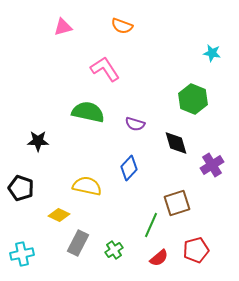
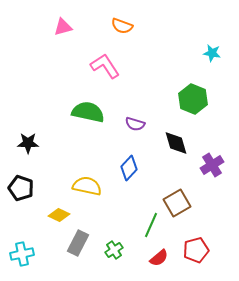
pink L-shape: moved 3 px up
black star: moved 10 px left, 2 px down
brown square: rotated 12 degrees counterclockwise
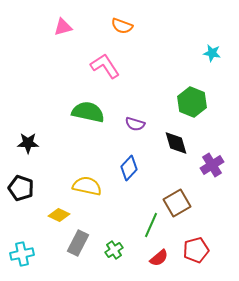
green hexagon: moved 1 px left, 3 px down
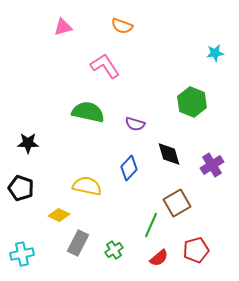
cyan star: moved 3 px right; rotated 18 degrees counterclockwise
black diamond: moved 7 px left, 11 px down
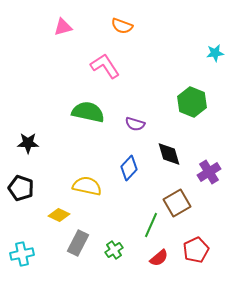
purple cross: moved 3 px left, 7 px down
red pentagon: rotated 10 degrees counterclockwise
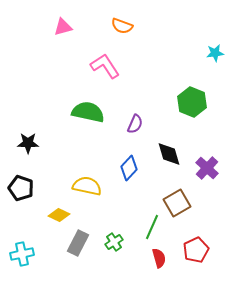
purple semicircle: rotated 84 degrees counterclockwise
purple cross: moved 2 px left, 4 px up; rotated 15 degrees counterclockwise
green line: moved 1 px right, 2 px down
green cross: moved 8 px up
red semicircle: rotated 66 degrees counterclockwise
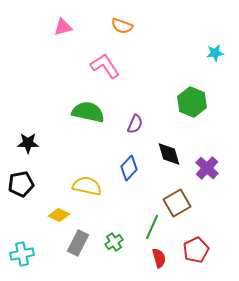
black pentagon: moved 4 px up; rotated 30 degrees counterclockwise
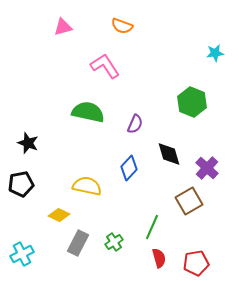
black star: rotated 20 degrees clockwise
brown square: moved 12 px right, 2 px up
red pentagon: moved 13 px down; rotated 15 degrees clockwise
cyan cross: rotated 15 degrees counterclockwise
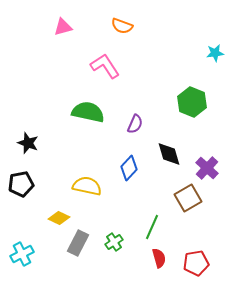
brown square: moved 1 px left, 3 px up
yellow diamond: moved 3 px down
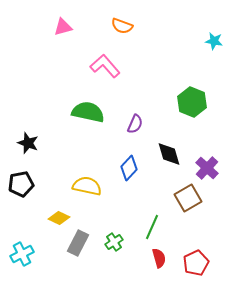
cyan star: moved 1 px left, 12 px up; rotated 18 degrees clockwise
pink L-shape: rotated 8 degrees counterclockwise
red pentagon: rotated 15 degrees counterclockwise
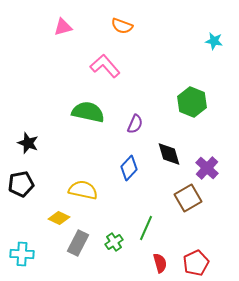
yellow semicircle: moved 4 px left, 4 px down
green line: moved 6 px left, 1 px down
cyan cross: rotated 30 degrees clockwise
red semicircle: moved 1 px right, 5 px down
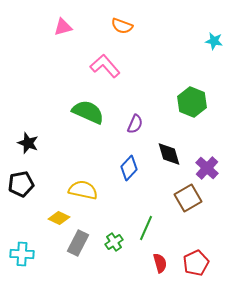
green semicircle: rotated 12 degrees clockwise
